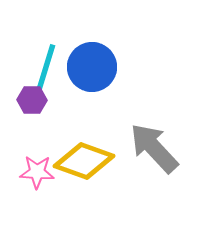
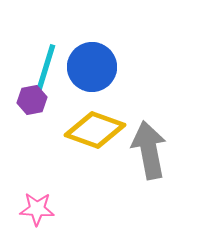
purple hexagon: rotated 12 degrees counterclockwise
gray arrow: moved 5 px left, 2 px down; rotated 32 degrees clockwise
yellow diamond: moved 11 px right, 31 px up
pink star: moved 37 px down
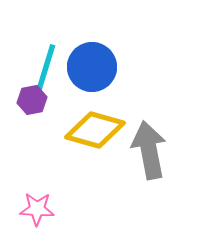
yellow diamond: rotated 4 degrees counterclockwise
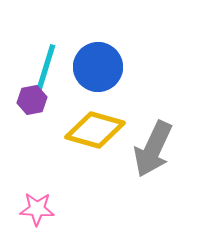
blue circle: moved 6 px right
gray arrow: moved 4 px right, 1 px up; rotated 144 degrees counterclockwise
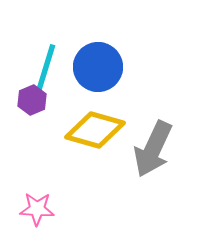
purple hexagon: rotated 12 degrees counterclockwise
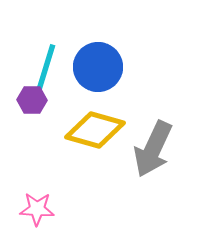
purple hexagon: rotated 24 degrees clockwise
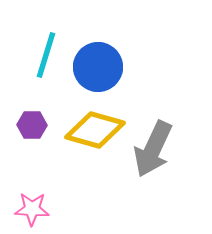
cyan line: moved 12 px up
purple hexagon: moved 25 px down
pink star: moved 5 px left
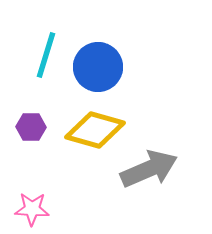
purple hexagon: moved 1 px left, 2 px down
gray arrow: moved 4 px left, 20 px down; rotated 138 degrees counterclockwise
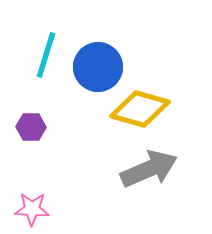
yellow diamond: moved 45 px right, 21 px up
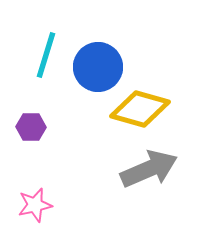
pink star: moved 3 px right, 4 px up; rotated 16 degrees counterclockwise
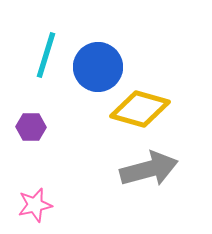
gray arrow: rotated 8 degrees clockwise
